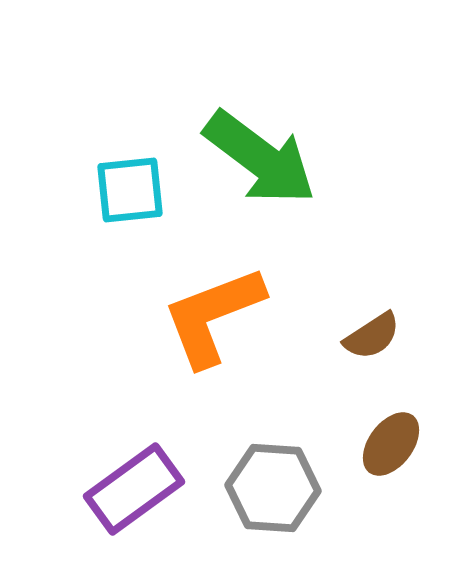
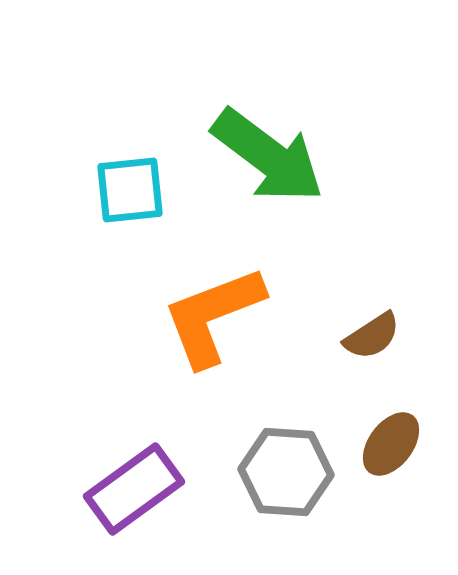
green arrow: moved 8 px right, 2 px up
gray hexagon: moved 13 px right, 16 px up
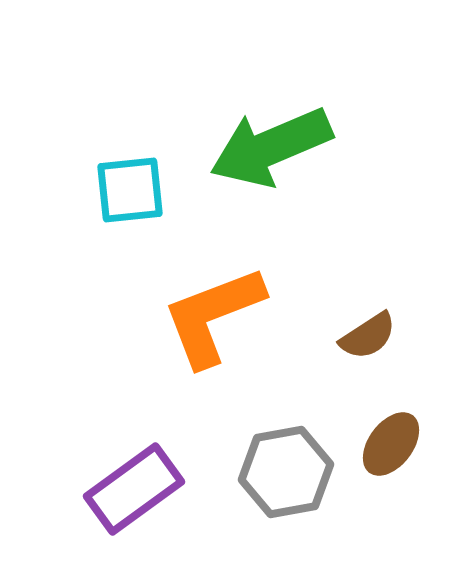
green arrow: moved 3 px right, 9 px up; rotated 120 degrees clockwise
brown semicircle: moved 4 px left
gray hexagon: rotated 14 degrees counterclockwise
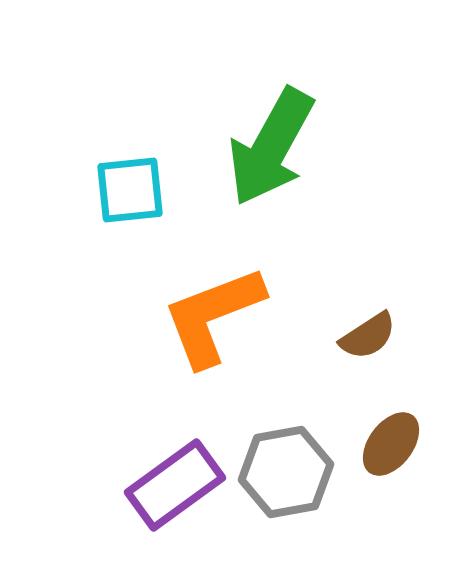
green arrow: rotated 38 degrees counterclockwise
purple rectangle: moved 41 px right, 4 px up
